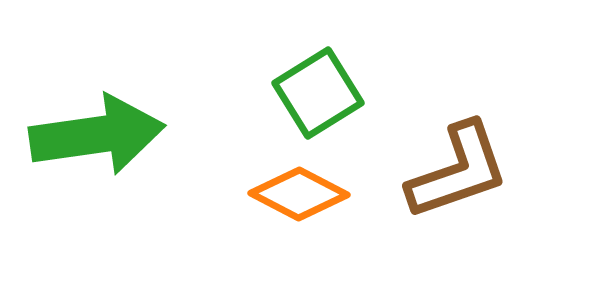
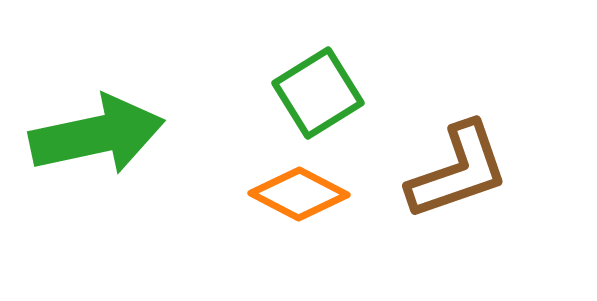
green arrow: rotated 4 degrees counterclockwise
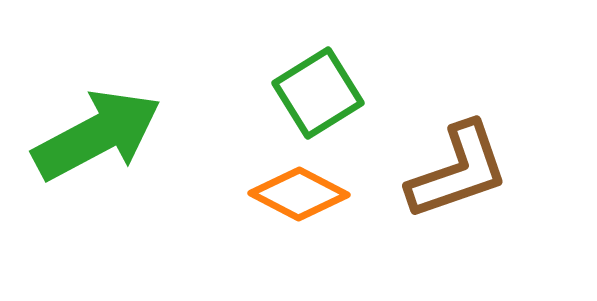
green arrow: rotated 16 degrees counterclockwise
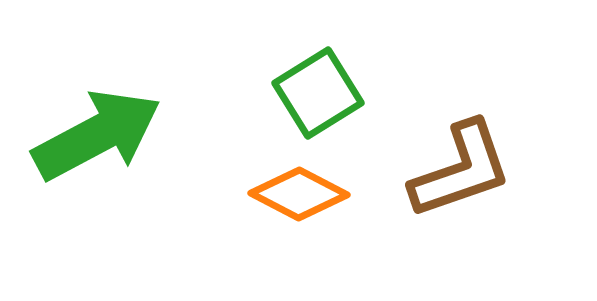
brown L-shape: moved 3 px right, 1 px up
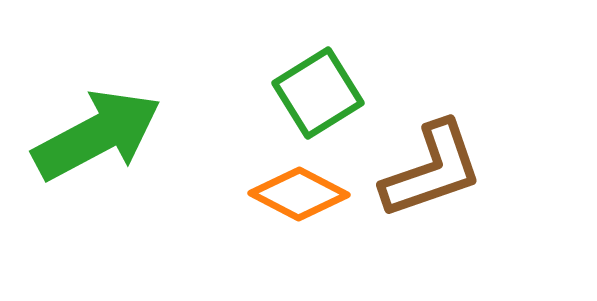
brown L-shape: moved 29 px left
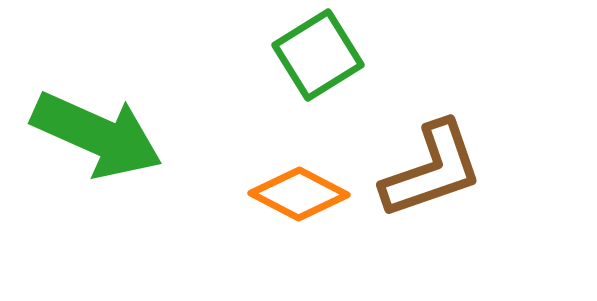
green square: moved 38 px up
green arrow: rotated 52 degrees clockwise
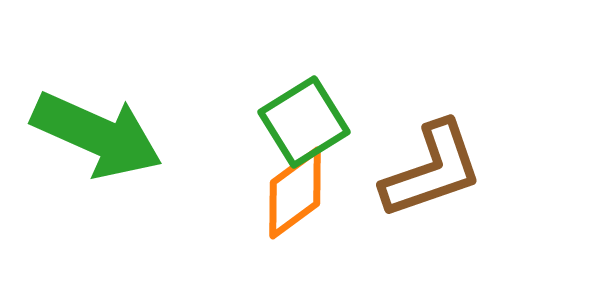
green square: moved 14 px left, 67 px down
orange diamond: moved 4 px left, 1 px up; rotated 64 degrees counterclockwise
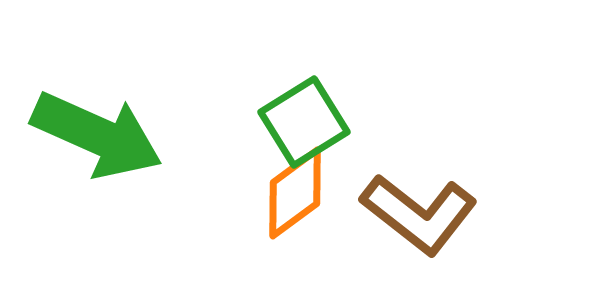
brown L-shape: moved 13 px left, 44 px down; rotated 57 degrees clockwise
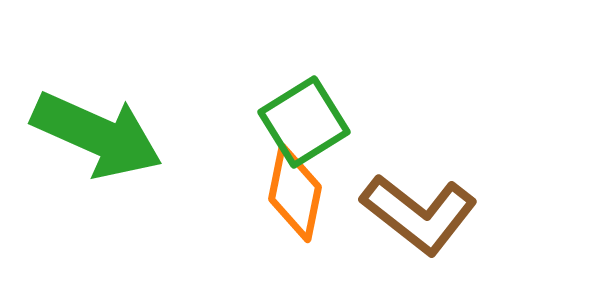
orange diamond: rotated 42 degrees counterclockwise
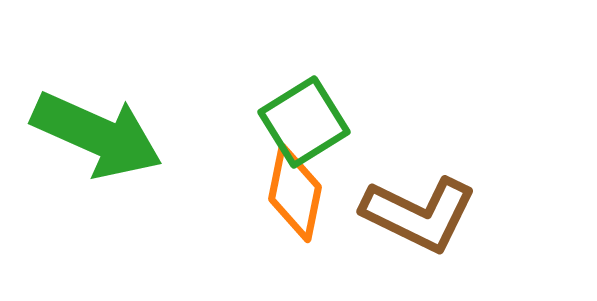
brown L-shape: rotated 12 degrees counterclockwise
